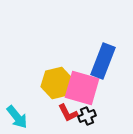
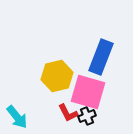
blue rectangle: moved 2 px left, 4 px up
yellow hexagon: moved 7 px up
pink square: moved 6 px right, 4 px down
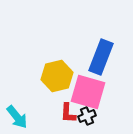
red L-shape: rotated 30 degrees clockwise
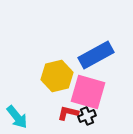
blue rectangle: moved 5 px left, 2 px up; rotated 40 degrees clockwise
red L-shape: rotated 100 degrees clockwise
